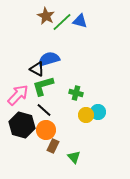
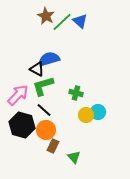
blue triangle: rotated 28 degrees clockwise
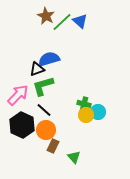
black triangle: rotated 49 degrees counterclockwise
green cross: moved 8 px right, 11 px down
black hexagon: rotated 10 degrees clockwise
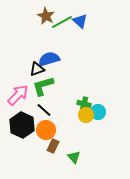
green line: rotated 15 degrees clockwise
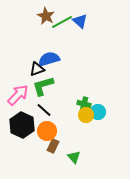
orange circle: moved 1 px right, 1 px down
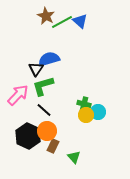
black triangle: moved 1 px left; rotated 35 degrees counterclockwise
black hexagon: moved 6 px right, 11 px down
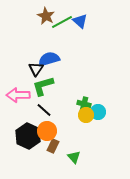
pink arrow: rotated 135 degrees counterclockwise
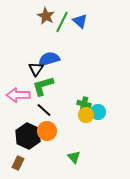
green line: rotated 35 degrees counterclockwise
brown rectangle: moved 35 px left, 17 px down
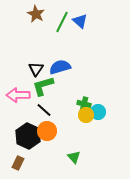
brown star: moved 10 px left, 2 px up
blue semicircle: moved 11 px right, 8 px down
